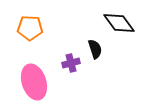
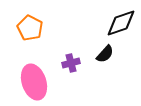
black diamond: moved 2 px right; rotated 72 degrees counterclockwise
orange pentagon: rotated 25 degrees clockwise
black semicircle: moved 10 px right, 5 px down; rotated 60 degrees clockwise
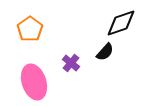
orange pentagon: moved 1 px down; rotated 10 degrees clockwise
black semicircle: moved 2 px up
purple cross: rotated 36 degrees counterclockwise
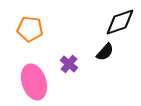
black diamond: moved 1 px left, 1 px up
orange pentagon: rotated 30 degrees counterclockwise
purple cross: moved 2 px left, 1 px down
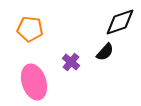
purple cross: moved 2 px right, 2 px up
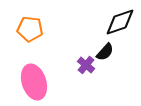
purple cross: moved 15 px right, 3 px down
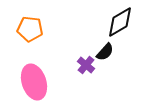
black diamond: rotated 12 degrees counterclockwise
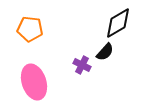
black diamond: moved 2 px left, 1 px down
purple cross: moved 4 px left; rotated 12 degrees counterclockwise
